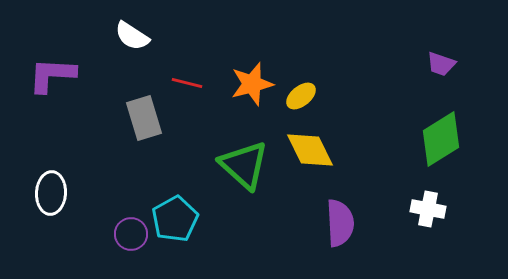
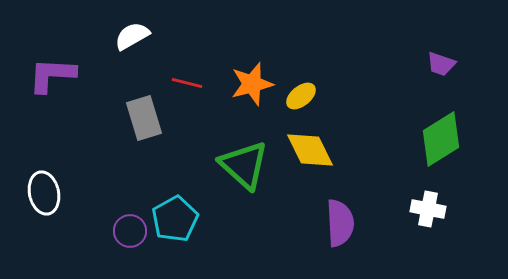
white semicircle: rotated 117 degrees clockwise
white ellipse: moved 7 px left; rotated 15 degrees counterclockwise
purple circle: moved 1 px left, 3 px up
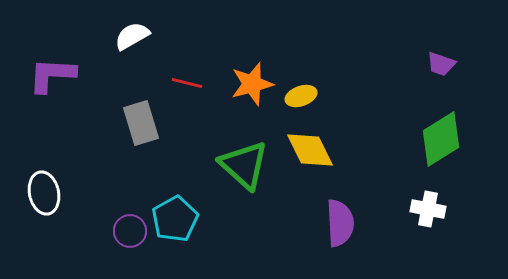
yellow ellipse: rotated 20 degrees clockwise
gray rectangle: moved 3 px left, 5 px down
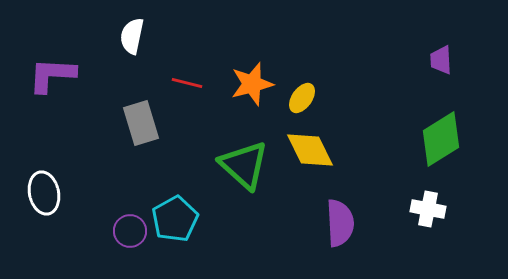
white semicircle: rotated 48 degrees counterclockwise
purple trapezoid: moved 4 px up; rotated 68 degrees clockwise
yellow ellipse: moved 1 px right, 2 px down; rotated 36 degrees counterclockwise
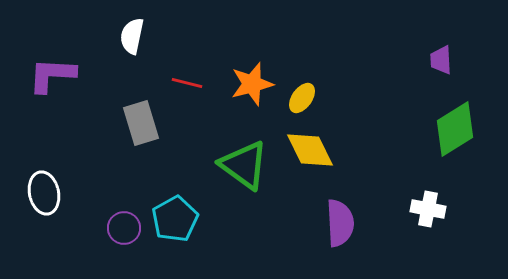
green diamond: moved 14 px right, 10 px up
green triangle: rotated 6 degrees counterclockwise
purple circle: moved 6 px left, 3 px up
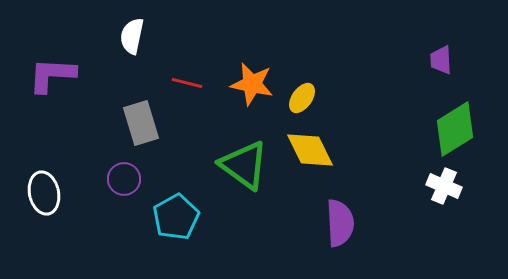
orange star: rotated 27 degrees clockwise
white cross: moved 16 px right, 23 px up; rotated 12 degrees clockwise
cyan pentagon: moved 1 px right, 2 px up
purple circle: moved 49 px up
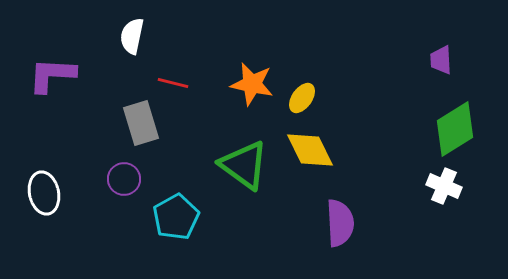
red line: moved 14 px left
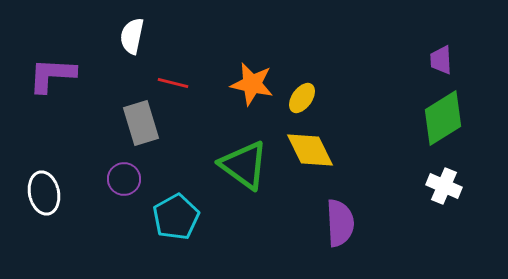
green diamond: moved 12 px left, 11 px up
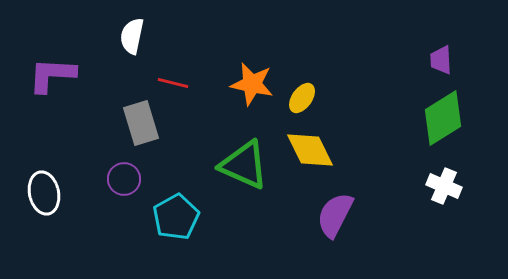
green triangle: rotated 12 degrees counterclockwise
purple semicircle: moved 5 px left, 8 px up; rotated 150 degrees counterclockwise
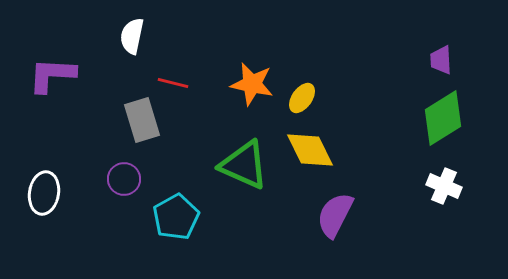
gray rectangle: moved 1 px right, 3 px up
white ellipse: rotated 21 degrees clockwise
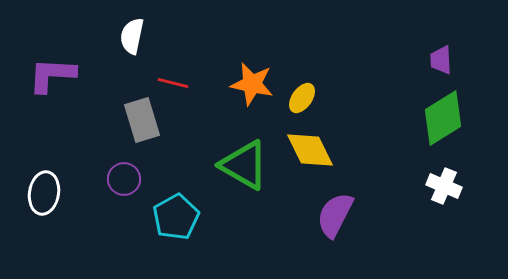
green triangle: rotated 6 degrees clockwise
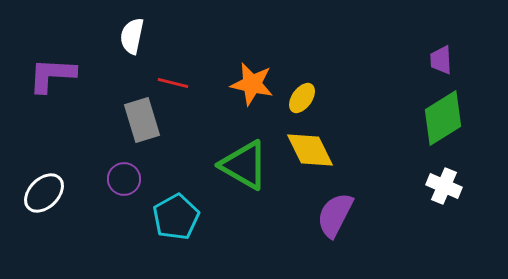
white ellipse: rotated 36 degrees clockwise
